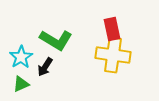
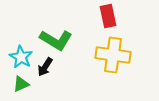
red rectangle: moved 4 px left, 13 px up
cyan star: rotated 10 degrees counterclockwise
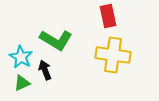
black arrow: moved 3 px down; rotated 126 degrees clockwise
green triangle: moved 1 px right, 1 px up
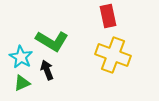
green L-shape: moved 4 px left, 1 px down
yellow cross: rotated 12 degrees clockwise
black arrow: moved 2 px right
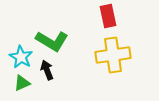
yellow cross: rotated 28 degrees counterclockwise
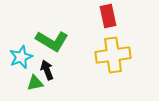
cyan star: rotated 20 degrees clockwise
green triangle: moved 13 px right; rotated 12 degrees clockwise
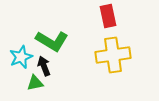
black arrow: moved 3 px left, 4 px up
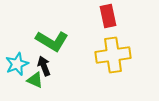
cyan star: moved 4 px left, 7 px down
green triangle: moved 3 px up; rotated 36 degrees clockwise
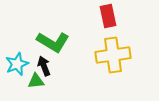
green L-shape: moved 1 px right, 1 px down
green triangle: moved 1 px right, 1 px down; rotated 30 degrees counterclockwise
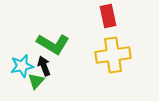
green L-shape: moved 2 px down
cyan star: moved 5 px right, 2 px down; rotated 10 degrees clockwise
green triangle: rotated 42 degrees counterclockwise
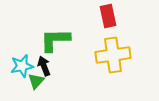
green L-shape: moved 2 px right, 4 px up; rotated 148 degrees clockwise
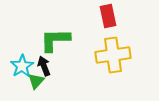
cyan star: rotated 20 degrees counterclockwise
